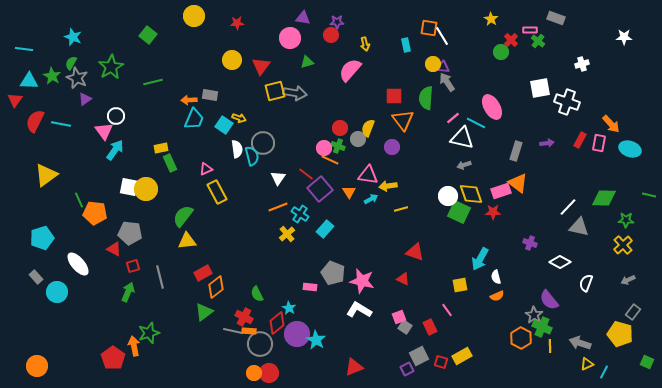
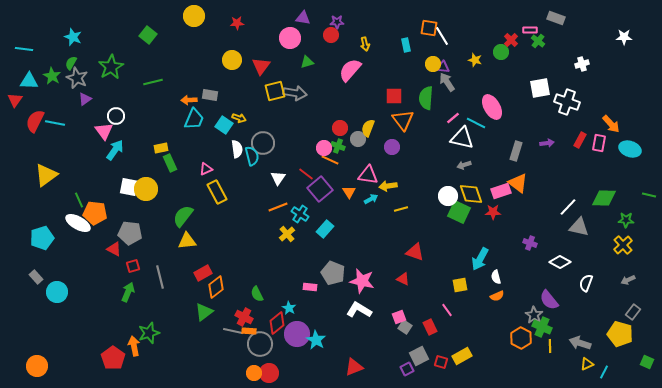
yellow star at (491, 19): moved 16 px left, 41 px down; rotated 16 degrees counterclockwise
cyan line at (61, 124): moved 6 px left, 1 px up
white ellipse at (78, 264): moved 41 px up; rotated 20 degrees counterclockwise
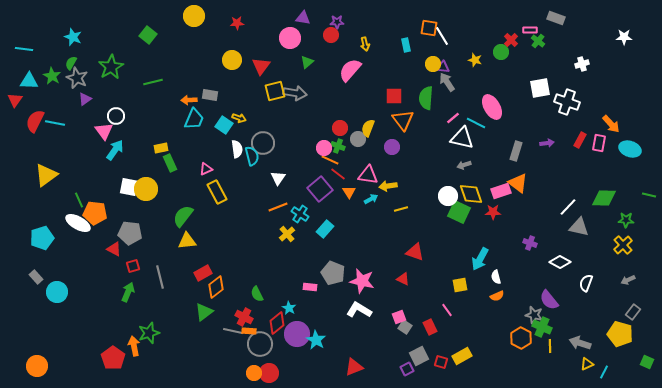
green triangle at (307, 62): rotated 24 degrees counterclockwise
red line at (306, 174): moved 32 px right
gray star at (534, 315): rotated 18 degrees counterclockwise
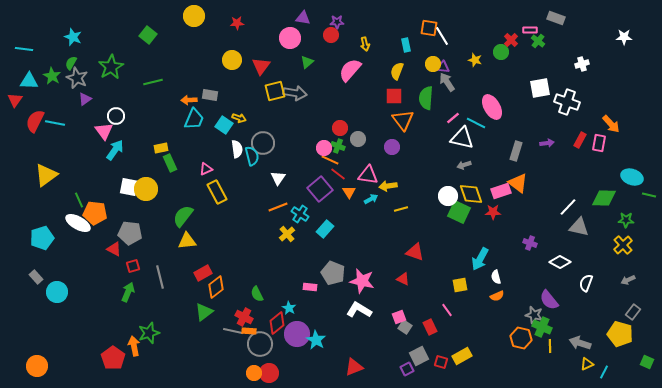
yellow semicircle at (368, 128): moved 29 px right, 57 px up
cyan ellipse at (630, 149): moved 2 px right, 28 px down
orange hexagon at (521, 338): rotated 15 degrees counterclockwise
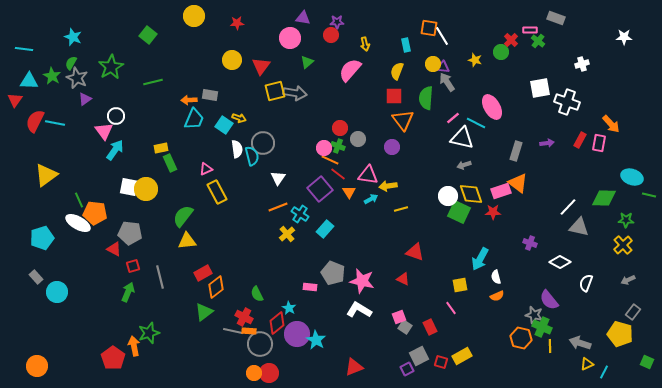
pink line at (447, 310): moved 4 px right, 2 px up
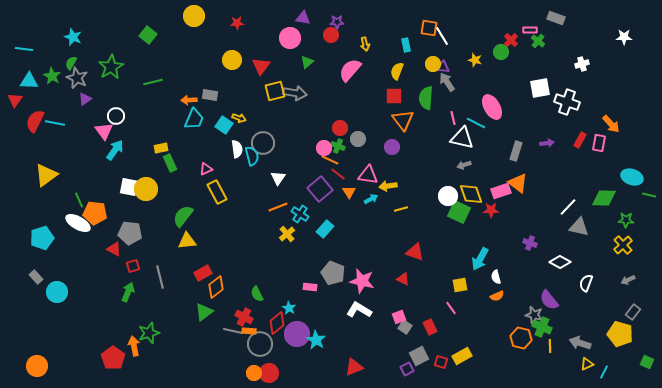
pink line at (453, 118): rotated 64 degrees counterclockwise
red star at (493, 212): moved 2 px left, 2 px up
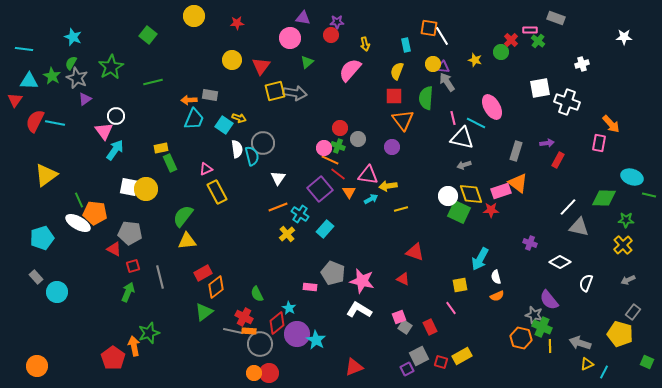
red rectangle at (580, 140): moved 22 px left, 20 px down
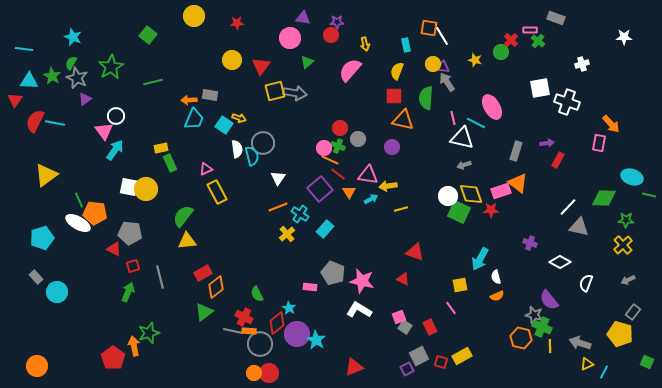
orange triangle at (403, 120): rotated 40 degrees counterclockwise
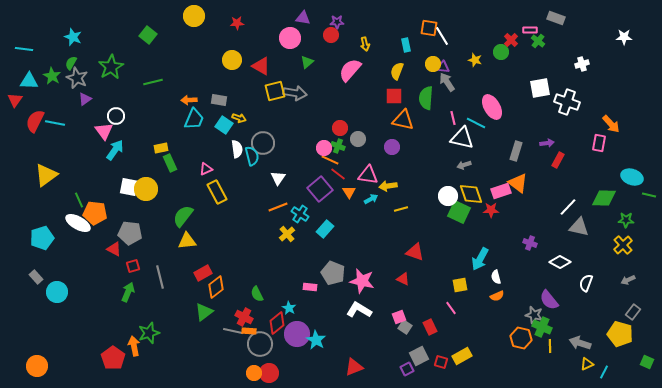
red triangle at (261, 66): rotated 36 degrees counterclockwise
gray rectangle at (210, 95): moved 9 px right, 5 px down
